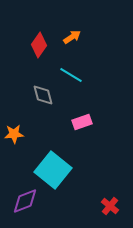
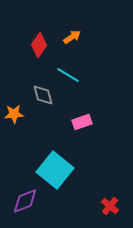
cyan line: moved 3 px left
orange star: moved 20 px up
cyan square: moved 2 px right
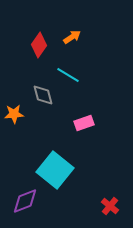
pink rectangle: moved 2 px right, 1 px down
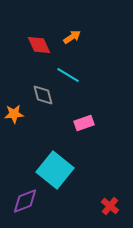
red diamond: rotated 60 degrees counterclockwise
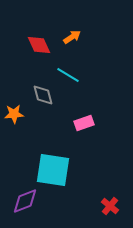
cyan square: moved 2 px left; rotated 30 degrees counterclockwise
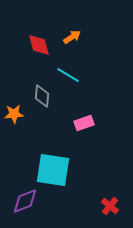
red diamond: rotated 10 degrees clockwise
gray diamond: moved 1 px left, 1 px down; rotated 20 degrees clockwise
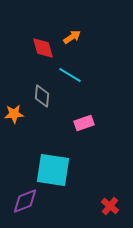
red diamond: moved 4 px right, 3 px down
cyan line: moved 2 px right
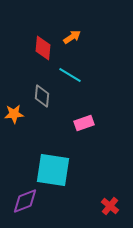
red diamond: rotated 20 degrees clockwise
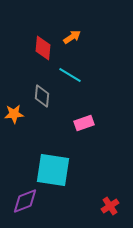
red cross: rotated 18 degrees clockwise
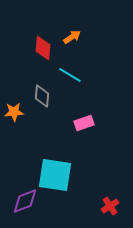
orange star: moved 2 px up
cyan square: moved 2 px right, 5 px down
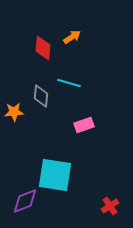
cyan line: moved 1 px left, 8 px down; rotated 15 degrees counterclockwise
gray diamond: moved 1 px left
pink rectangle: moved 2 px down
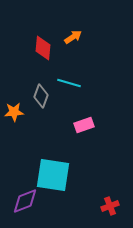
orange arrow: moved 1 px right
gray diamond: rotated 15 degrees clockwise
cyan square: moved 2 px left
red cross: rotated 12 degrees clockwise
